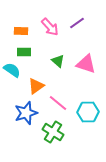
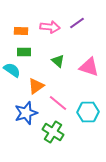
pink arrow: rotated 42 degrees counterclockwise
pink triangle: moved 3 px right, 3 px down
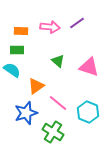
green rectangle: moved 7 px left, 2 px up
cyan hexagon: rotated 25 degrees clockwise
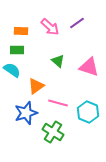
pink arrow: rotated 36 degrees clockwise
pink line: rotated 24 degrees counterclockwise
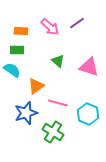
cyan hexagon: moved 2 px down
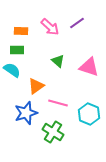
cyan hexagon: moved 1 px right
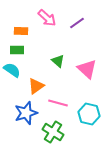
pink arrow: moved 3 px left, 9 px up
pink triangle: moved 2 px left, 2 px down; rotated 25 degrees clockwise
cyan hexagon: rotated 10 degrees counterclockwise
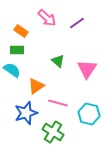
orange rectangle: rotated 32 degrees clockwise
pink triangle: rotated 20 degrees clockwise
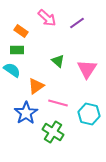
blue star: rotated 15 degrees counterclockwise
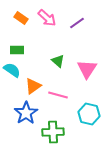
orange rectangle: moved 13 px up
orange triangle: moved 3 px left
pink line: moved 8 px up
green cross: rotated 35 degrees counterclockwise
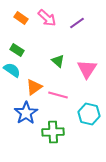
green rectangle: rotated 32 degrees clockwise
orange triangle: moved 1 px right, 1 px down
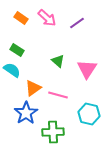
orange triangle: moved 1 px left, 1 px down
